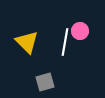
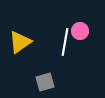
yellow triangle: moved 7 px left; rotated 40 degrees clockwise
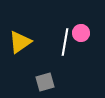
pink circle: moved 1 px right, 2 px down
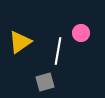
white line: moved 7 px left, 9 px down
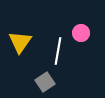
yellow triangle: rotated 20 degrees counterclockwise
gray square: rotated 18 degrees counterclockwise
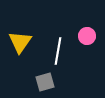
pink circle: moved 6 px right, 3 px down
gray square: rotated 18 degrees clockwise
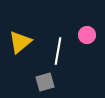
pink circle: moved 1 px up
yellow triangle: rotated 15 degrees clockwise
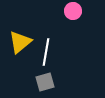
pink circle: moved 14 px left, 24 px up
white line: moved 12 px left, 1 px down
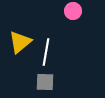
gray square: rotated 18 degrees clockwise
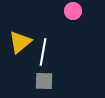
white line: moved 3 px left
gray square: moved 1 px left, 1 px up
